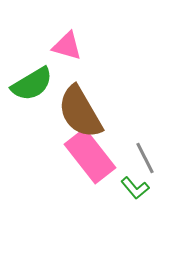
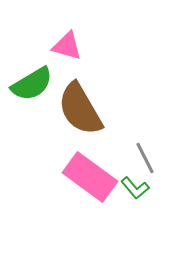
brown semicircle: moved 3 px up
pink rectangle: moved 21 px down; rotated 16 degrees counterclockwise
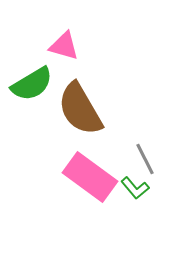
pink triangle: moved 3 px left
gray line: moved 1 px down
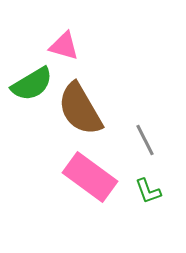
gray line: moved 19 px up
green L-shape: moved 13 px right, 3 px down; rotated 20 degrees clockwise
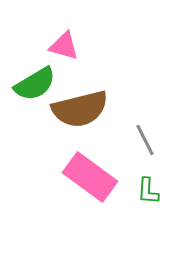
green semicircle: moved 3 px right
brown semicircle: rotated 74 degrees counterclockwise
green L-shape: rotated 24 degrees clockwise
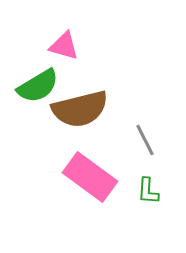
green semicircle: moved 3 px right, 2 px down
